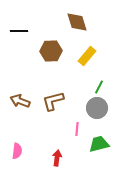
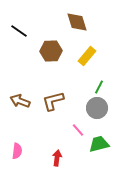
black line: rotated 36 degrees clockwise
pink line: moved 1 px right, 1 px down; rotated 48 degrees counterclockwise
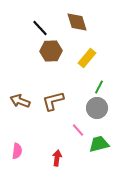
black line: moved 21 px right, 3 px up; rotated 12 degrees clockwise
yellow rectangle: moved 2 px down
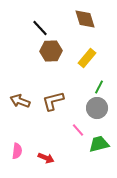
brown diamond: moved 8 px right, 3 px up
red arrow: moved 11 px left; rotated 105 degrees clockwise
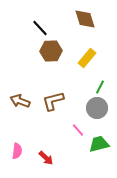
green line: moved 1 px right
red arrow: rotated 21 degrees clockwise
